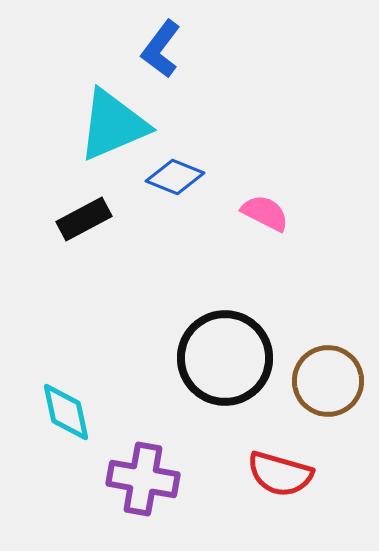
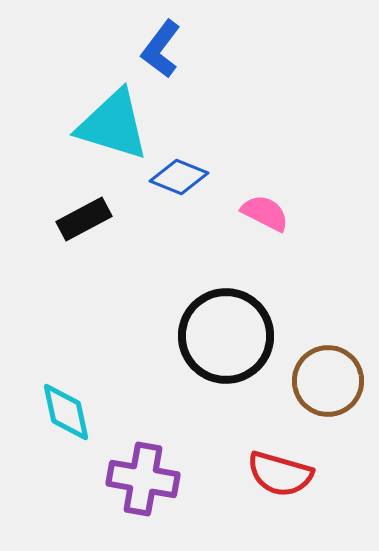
cyan triangle: rotated 40 degrees clockwise
blue diamond: moved 4 px right
black circle: moved 1 px right, 22 px up
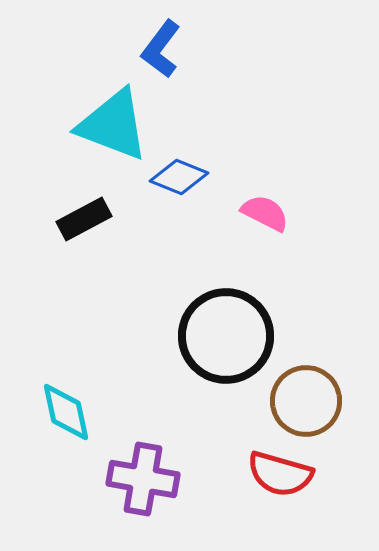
cyan triangle: rotated 4 degrees clockwise
brown circle: moved 22 px left, 20 px down
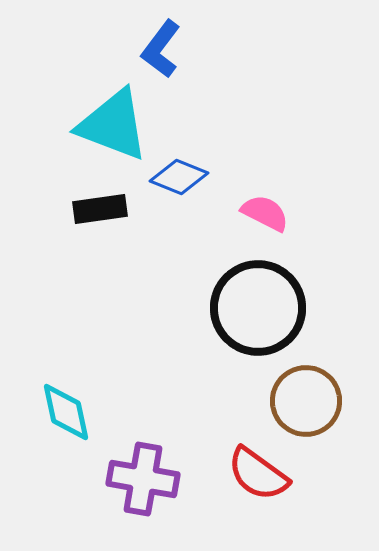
black rectangle: moved 16 px right, 10 px up; rotated 20 degrees clockwise
black circle: moved 32 px right, 28 px up
red semicircle: moved 22 px left; rotated 20 degrees clockwise
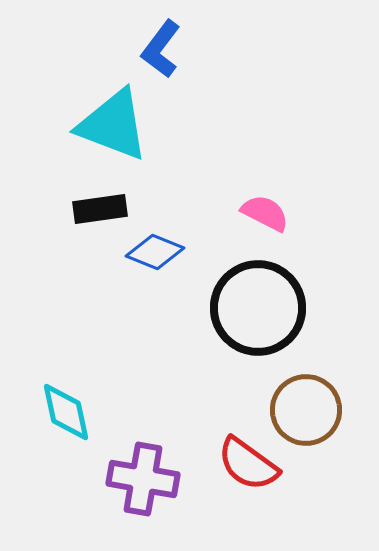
blue diamond: moved 24 px left, 75 px down
brown circle: moved 9 px down
red semicircle: moved 10 px left, 10 px up
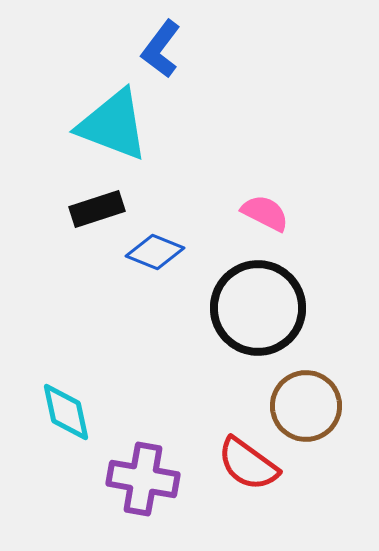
black rectangle: moved 3 px left; rotated 10 degrees counterclockwise
brown circle: moved 4 px up
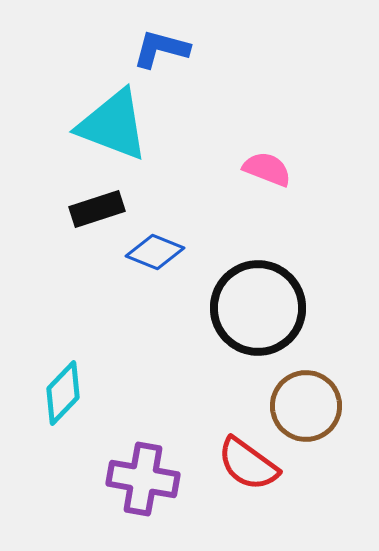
blue L-shape: rotated 68 degrees clockwise
pink semicircle: moved 2 px right, 44 px up; rotated 6 degrees counterclockwise
cyan diamond: moved 3 px left, 19 px up; rotated 56 degrees clockwise
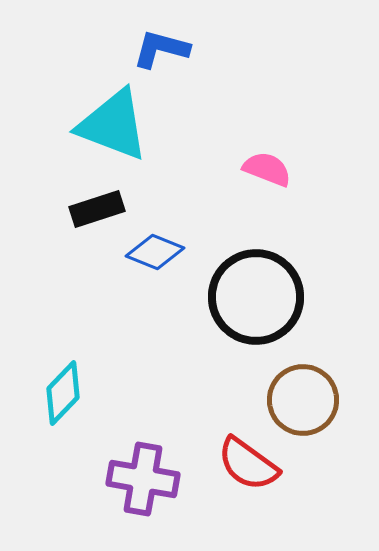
black circle: moved 2 px left, 11 px up
brown circle: moved 3 px left, 6 px up
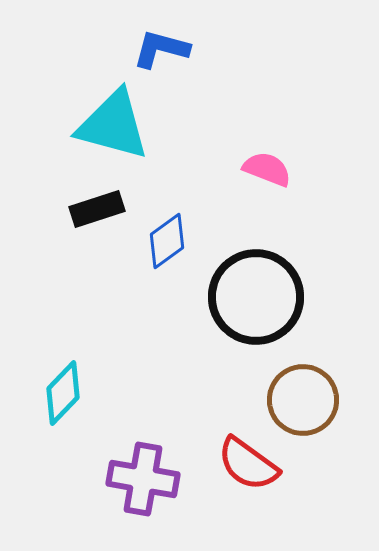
cyan triangle: rotated 6 degrees counterclockwise
blue diamond: moved 12 px right, 11 px up; rotated 58 degrees counterclockwise
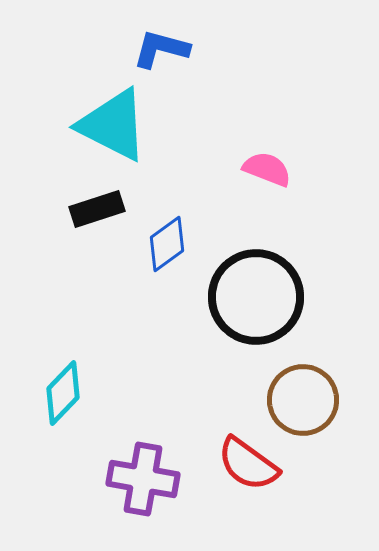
cyan triangle: rotated 12 degrees clockwise
blue diamond: moved 3 px down
